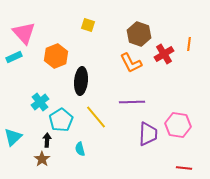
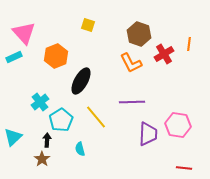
black ellipse: rotated 24 degrees clockwise
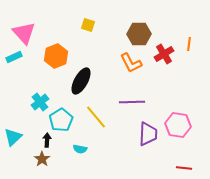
brown hexagon: rotated 20 degrees counterclockwise
cyan semicircle: rotated 64 degrees counterclockwise
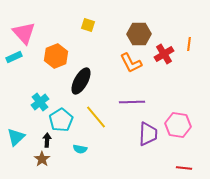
cyan triangle: moved 3 px right
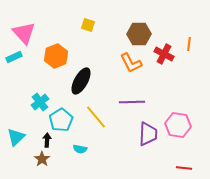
red cross: rotated 30 degrees counterclockwise
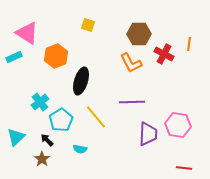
pink triangle: moved 3 px right; rotated 15 degrees counterclockwise
black ellipse: rotated 12 degrees counterclockwise
black arrow: rotated 48 degrees counterclockwise
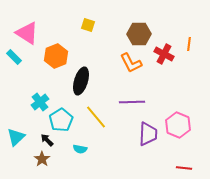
cyan rectangle: rotated 70 degrees clockwise
pink hexagon: rotated 15 degrees clockwise
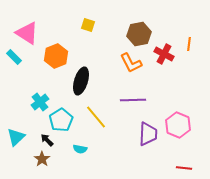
brown hexagon: rotated 10 degrees counterclockwise
purple line: moved 1 px right, 2 px up
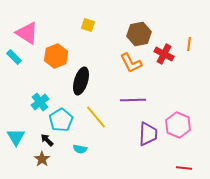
cyan triangle: rotated 18 degrees counterclockwise
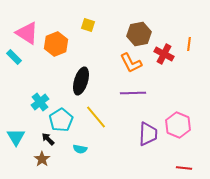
orange hexagon: moved 12 px up
purple line: moved 7 px up
black arrow: moved 1 px right, 1 px up
